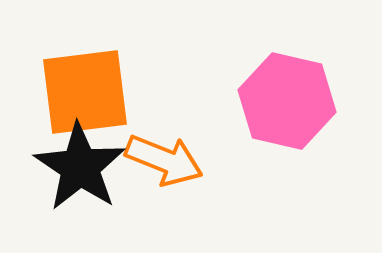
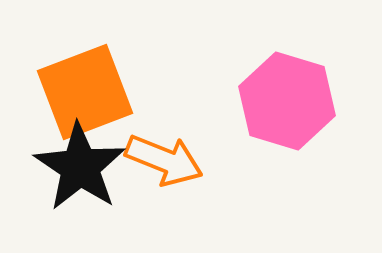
orange square: rotated 14 degrees counterclockwise
pink hexagon: rotated 4 degrees clockwise
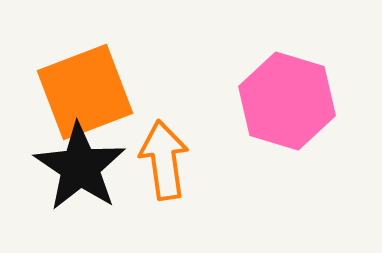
orange arrow: rotated 120 degrees counterclockwise
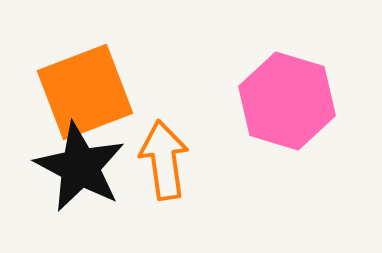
black star: rotated 6 degrees counterclockwise
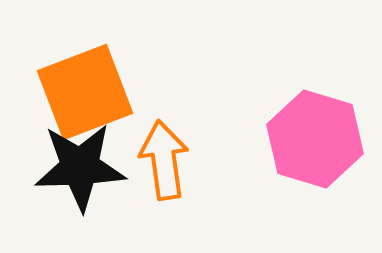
pink hexagon: moved 28 px right, 38 px down
black star: rotated 30 degrees counterclockwise
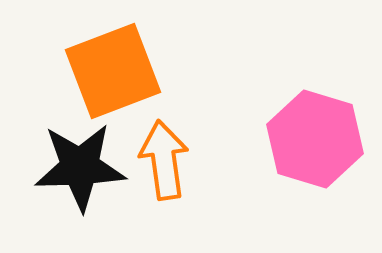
orange square: moved 28 px right, 21 px up
